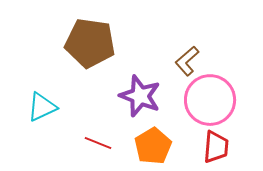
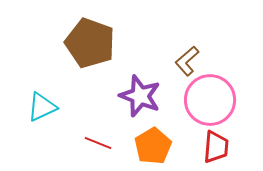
brown pentagon: rotated 12 degrees clockwise
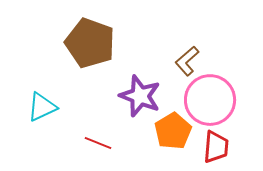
orange pentagon: moved 20 px right, 15 px up
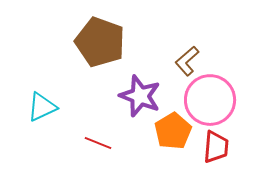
brown pentagon: moved 10 px right, 1 px up
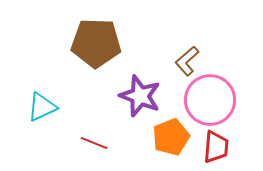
brown pentagon: moved 4 px left, 1 px down; rotated 18 degrees counterclockwise
orange pentagon: moved 2 px left, 6 px down; rotated 9 degrees clockwise
red line: moved 4 px left
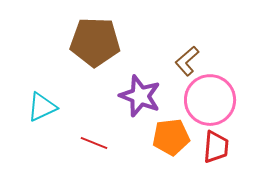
brown pentagon: moved 1 px left, 1 px up
orange pentagon: rotated 15 degrees clockwise
